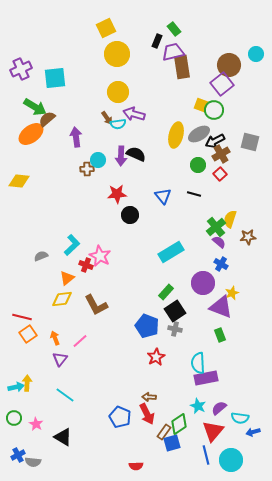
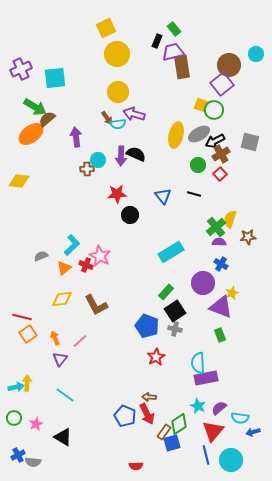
purple semicircle at (219, 242): rotated 40 degrees counterclockwise
orange triangle at (67, 278): moved 3 px left, 10 px up
blue pentagon at (120, 417): moved 5 px right, 1 px up
pink star at (36, 424): rotated 16 degrees clockwise
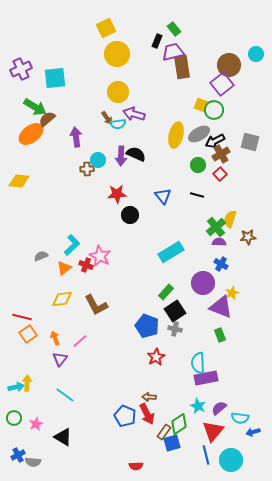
black line at (194, 194): moved 3 px right, 1 px down
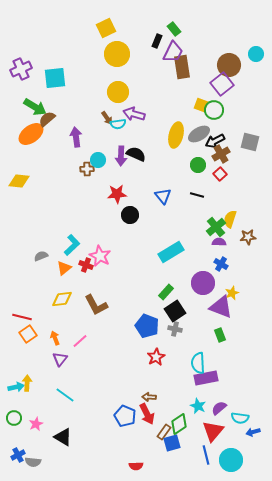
purple trapezoid at (173, 52): rotated 130 degrees clockwise
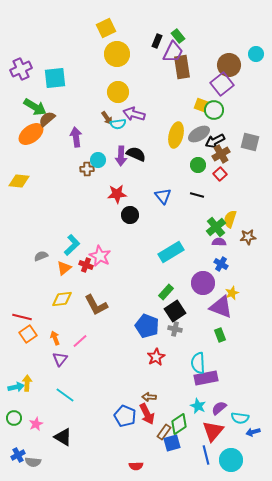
green rectangle at (174, 29): moved 4 px right, 7 px down
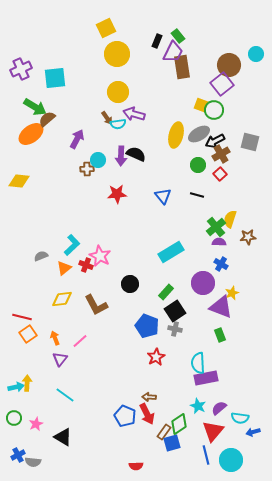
purple arrow at (76, 137): moved 1 px right, 2 px down; rotated 36 degrees clockwise
black circle at (130, 215): moved 69 px down
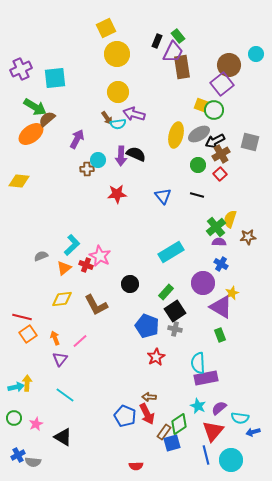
purple triangle at (221, 307): rotated 10 degrees clockwise
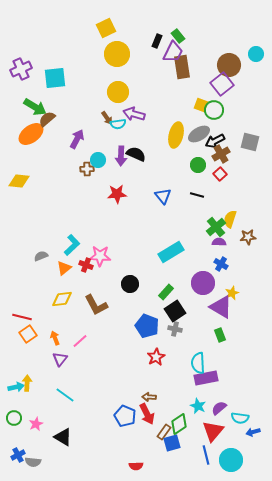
pink star at (100, 256): rotated 25 degrees counterclockwise
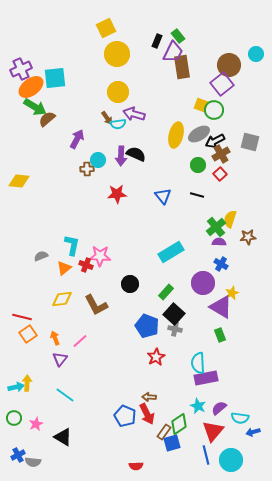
orange ellipse at (31, 134): moved 47 px up
cyan L-shape at (72, 245): rotated 35 degrees counterclockwise
black square at (175, 311): moved 1 px left, 3 px down; rotated 15 degrees counterclockwise
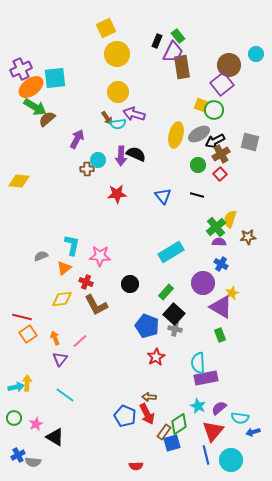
red cross at (86, 265): moved 17 px down
black triangle at (63, 437): moved 8 px left
